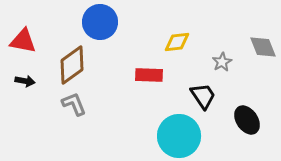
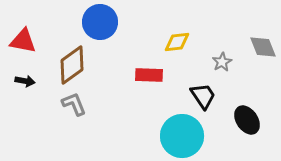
cyan circle: moved 3 px right
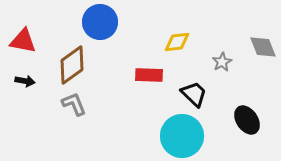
black trapezoid: moved 9 px left, 2 px up; rotated 12 degrees counterclockwise
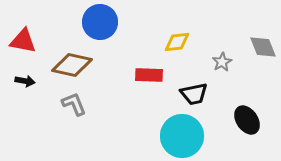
brown diamond: rotated 48 degrees clockwise
black trapezoid: rotated 124 degrees clockwise
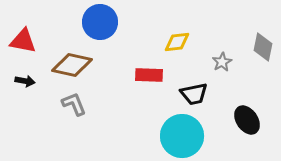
gray diamond: rotated 32 degrees clockwise
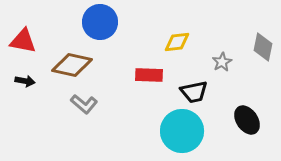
black trapezoid: moved 2 px up
gray L-shape: moved 10 px right; rotated 152 degrees clockwise
cyan circle: moved 5 px up
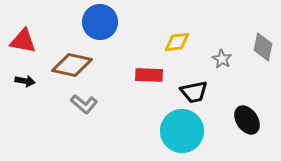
gray star: moved 3 px up; rotated 12 degrees counterclockwise
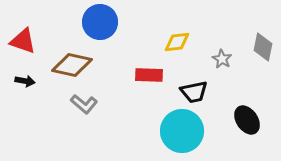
red triangle: rotated 8 degrees clockwise
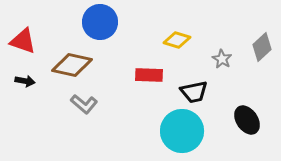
yellow diamond: moved 2 px up; rotated 24 degrees clockwise
gray diamond: moved 1 px left; rotated 36 degrees clockwise
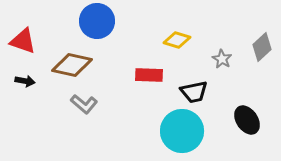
blue circle: moved 3 px left, 1 px up
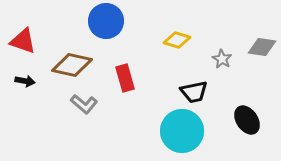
blue circle: moved 9 px right
gray diamond: rotated 52 degrees clockwise
red rectangle: moved 24 px left, 3 px down; rotated 72 degrees clockwise
